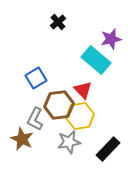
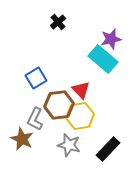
cyan rectangle: moved 7 px right, 1 px up
red triangle: moved 2 px left
gray star: moved 3 px down; rotated 25 degrees clockwise
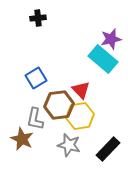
black cross: moved 20 px left, 4 px up; rotated 35 degrees clockwise
gray L-shape: rotated 15 degrees counterclockwise
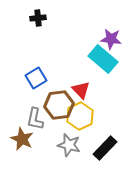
purple star: rotated 20 degrees clockwise
yellow hexagon: rotated 16 degrees counterclockwise
black rectangle: moved 3 px left, 1 px up
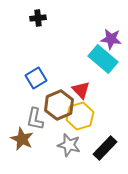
brown hexagon: rotated 16 degrees counterclockwise
yellow hexagon: rotated 8 degrees clockwise
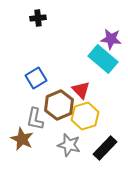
yellow hexagon: moved 5 px right
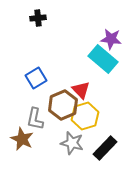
brown hexagon: moved 4 px right
gray star: moved 3 px right, 2 px up
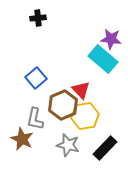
blue square: rotated 10 degrees counterclockwise
yellow hexagon: rotated 8 degrees clockwise
gray star: moved 4 px left, 2 px down
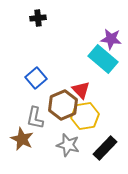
gray L-shape: moved 1 px up
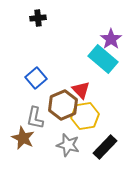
purple star: rotated 30 degrees clockwise
brown star: moved 1 px right, 1 px up
black rectangle: moved 1 px up
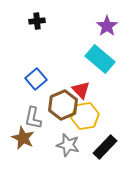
black cross: moved 1 px left, 3 px down
purple star: moved 4 px left, 13 px up
cyan rectangle: moved 3 px left
blue square: moved 1 px down
gray L-shape: moved 2 px left
